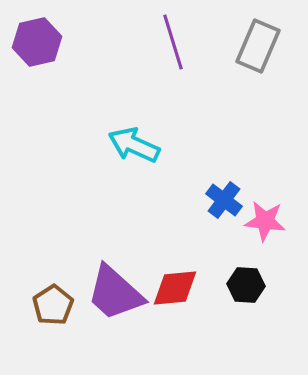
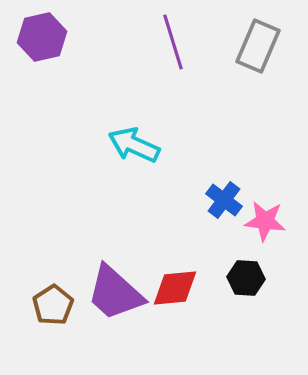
purple hexagon: moved 5 px right, 5 px up
black hexagon: moved 7 px up
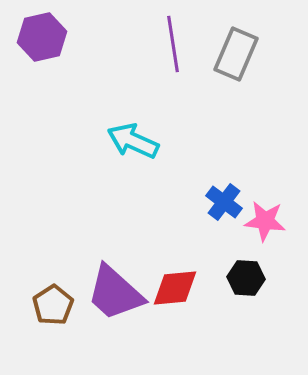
purple line: moved 2 px down; rotated 8 degrees clockwise
gray rectangle: moved 22 px left, 8 px down
cyan arrow: moved 1 px left, 4 px up
blue cross: moved 2 px down
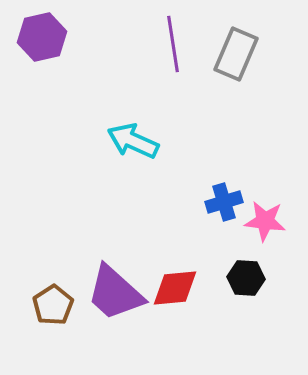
blue cross: rotated 36 degrees clockwise
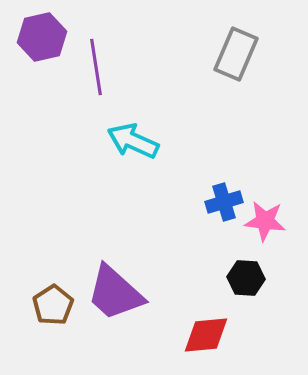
purple line: moved 77 px left, 23 px down
red diamond: moved 31 px right, 47 px down
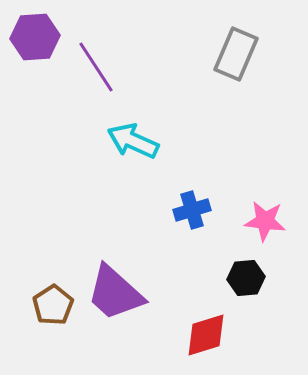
purple hexagon: moved 7 px left; rotated 9 degrees clockwise
purple line: rotated 24 degrees counterclockwise
blue cross: moved 32 px left, 8 px down
black hexagon: rotated 9 degrees counterclockwise
red diamond: rotated 12 degrees counterclockwise
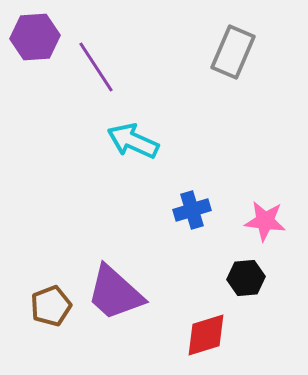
gray rectangle: moved 3 px left, 2 px up
brown pentagon: moved 2 px left, 1 px down; rotated 12 degrees clockwise
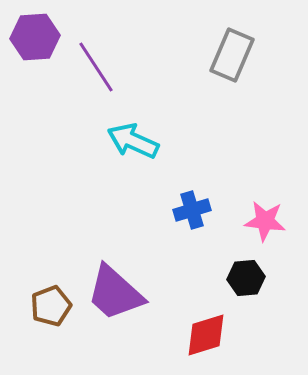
gray rectangle: moved 1 px left, 3 px down
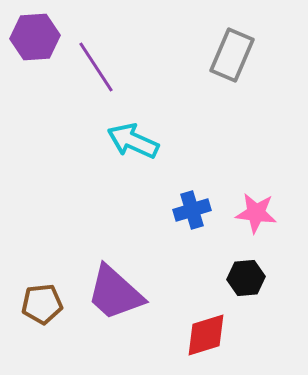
pink star: moved 9 px left, 8 px up
brown pentagon: moved 9 px left, 2 px up; rotated 15 degrees clockwise
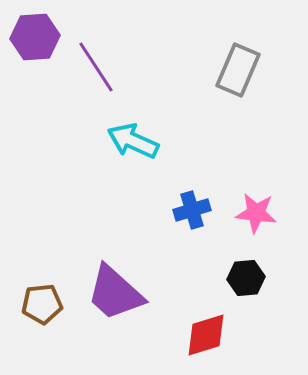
gray rectangle: moved 6 px right, 15 px down
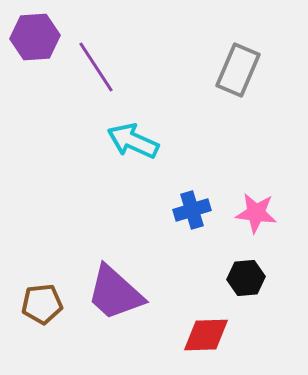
red diamond: rotated 15 degrees clockwise
